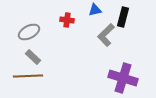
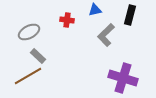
black rectangle: moved 7 px right, 2 px up
gray rectangle: moved 5 px right, 1 px up
brown line: rotated 28 degrees counterclockwise
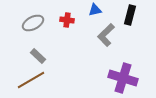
gray ellipse: moved 4 px right, 9 px up
brown line: moved 3 px right, 4 px down
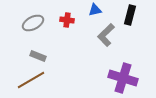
gray rectangle: rotated 21 degrees counterclockwise
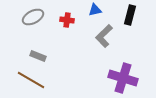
gray ellipse: moved 6 px up
gray L-shape: moved 2 px left, 1 px down
brown line: rotated 60 degrees clockwise
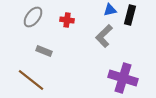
blue triangle: moved 15 px right
gray ellipse: rotated 25 degrees counterclockwise
gray rectangle: moved 6 px right, 5 px up
brown line: rotated 8 degrees clockwise
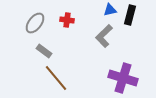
gray ellipse: moved 2 px right, 6 px down
gray rectangle: rotated 14 degrees clockwise
brown line: moved 25 px right, 2 px up; rotated 12 degrees clockwise
